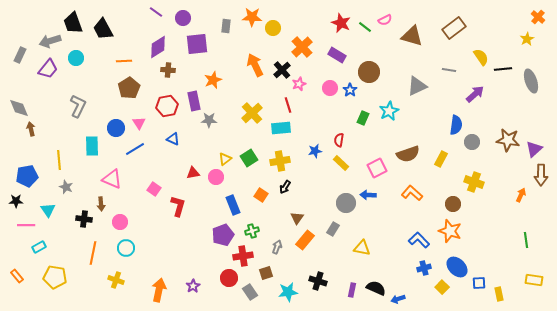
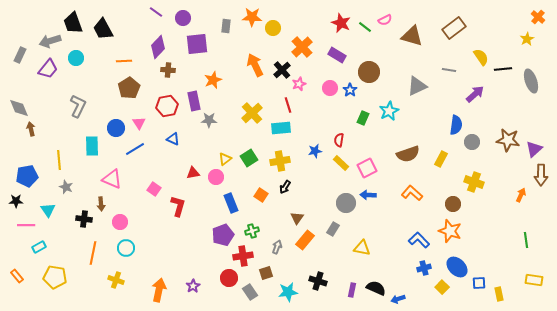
purple diamond at (158, 47): rotated 15 degrees counterclockwise
pink square at (377, 168): moved 10 px left
blue rectangle at (233, 205): moved 2 px left, 2 px up
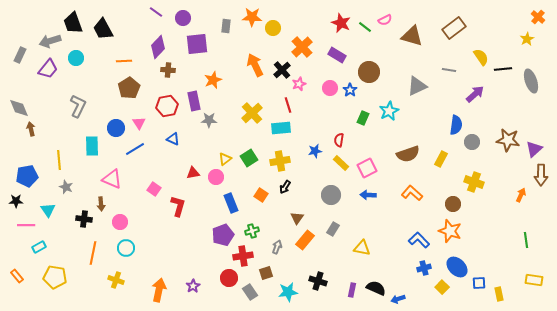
gray circle at (346, 203): moved 15 px left, 8 px up
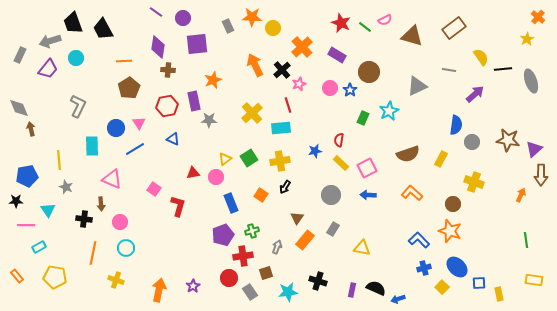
gray rectangle at (226, 26): moved 2 px right; rotated 32 degrees counterclockwise
purple diamond at (158, 47): rotated 35 degrees counterclockwise
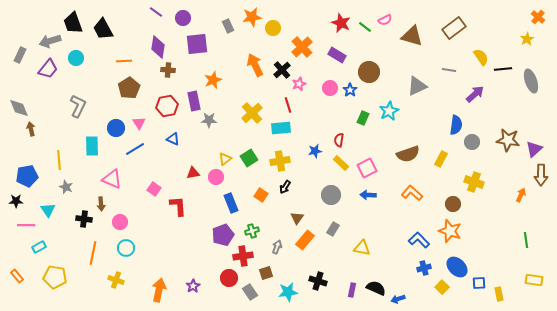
orange star at (252, 17): rotated 12 degrees counterclockwise
red L-shape at (178, 206): rotated 20 degrees counterclockwise
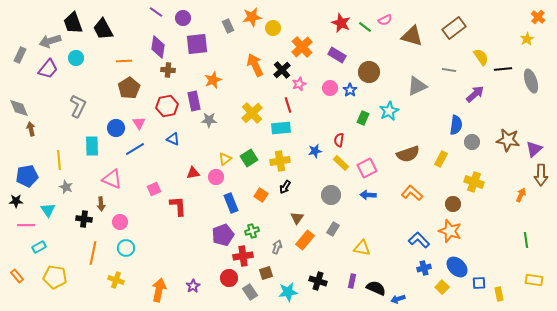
pink square at (154, 189): rotated 32 degrees clockwise
purple rectangle at (352, 290): moved 9 px up
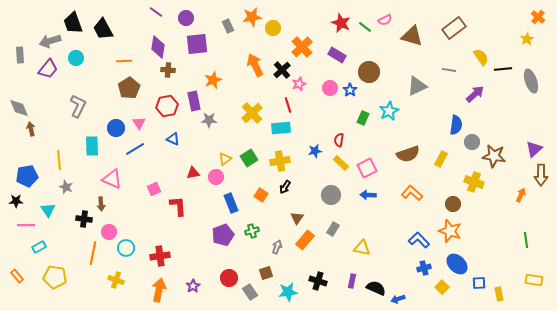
purple circle at (183, 18): moved 3 px right
gray rectangle at (20, 55): rotated 28 degrees counterclockwise
brown star at (508, 140): moved 14 px left, 16 px down
pink circle at (120, 222): moved 11 px left, 10 px down
red cross at (243, 256): moved 83 px left
blue ellipse at (457, 267): moved 3 px up
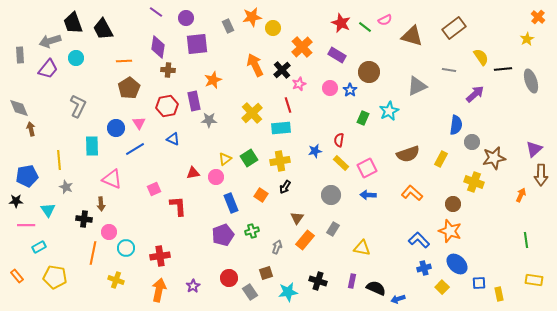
brown star at (494, 156): moved 2 px down; rotated 20 degrees counterclockwise
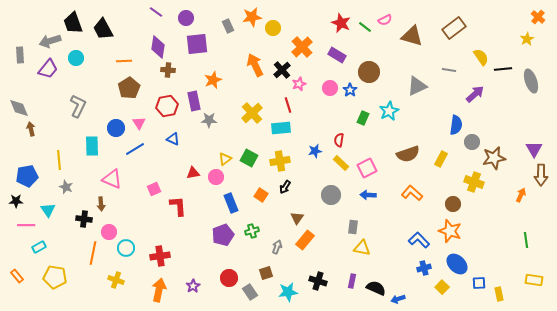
purple triangle at (534, 149): rotated 18 degrees counterclockwise
green square at (249, 158): rotated 30 degrees counterclockwise
gray rectangle at (333, 229): moved 20 px right, 2 px up; rotated 24 degrees counterclockwise
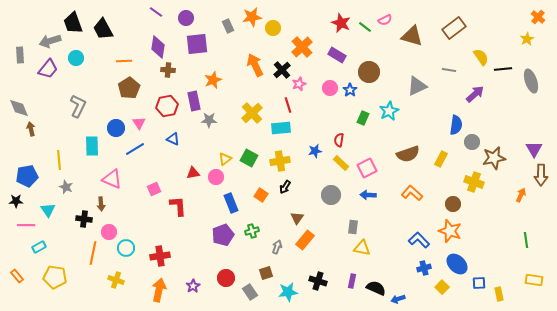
red circle at (229, 278): moved 3 px left
